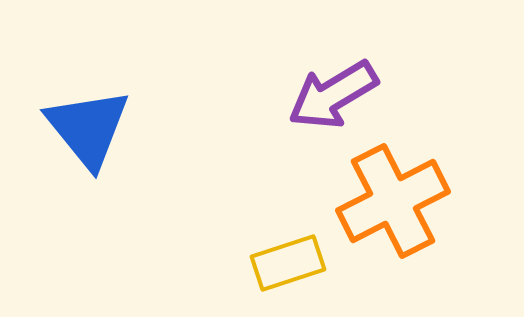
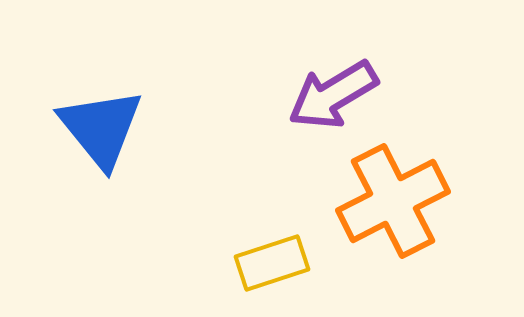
blue triangle: moved 13 px right
yellow rectangle: moved 16 px left
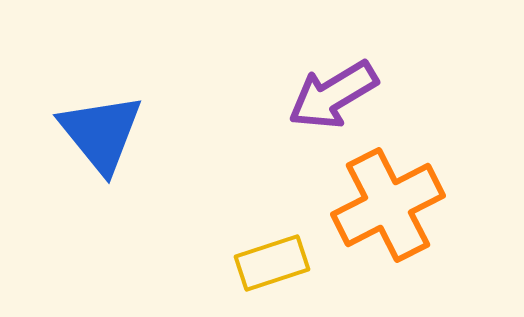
blue triangle: moved 5 px down
orange cross: moved 5 px left, 4 px down
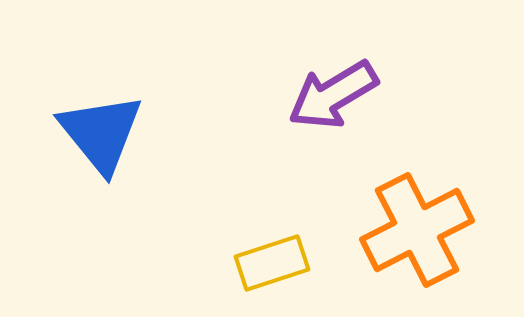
orange cross: moved 29 px right, 25 px down
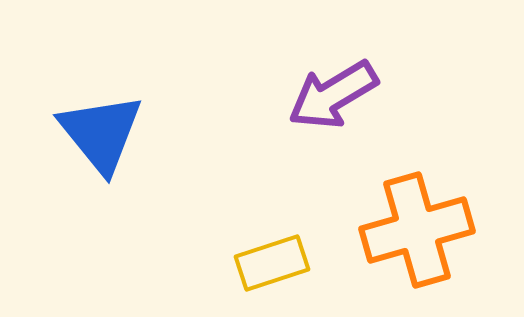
orange cross: rotated 11 degrees clockwise
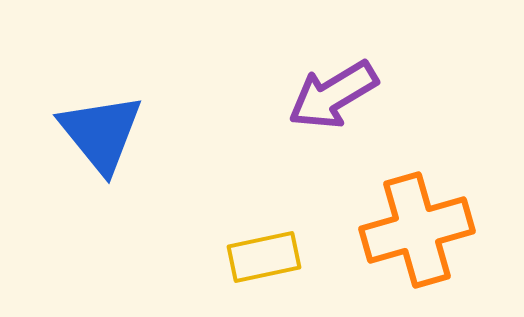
yellow rectangle: moved 8 px left, 6 px up; rotated 6 degrees clockwise
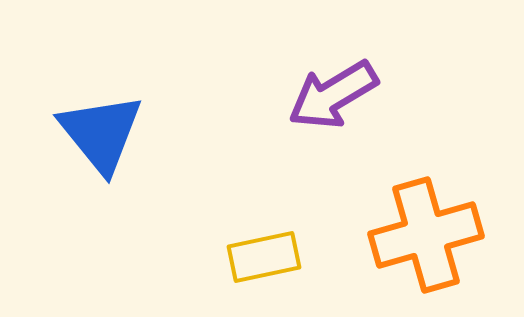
orange cross: moved 9 px right, 5 px down
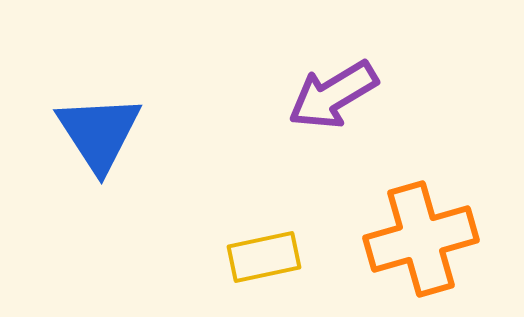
blue triangle: moved 2 px left; rotated 6 degrees clockwise
orange cross: moved 5 px left, 4 px down
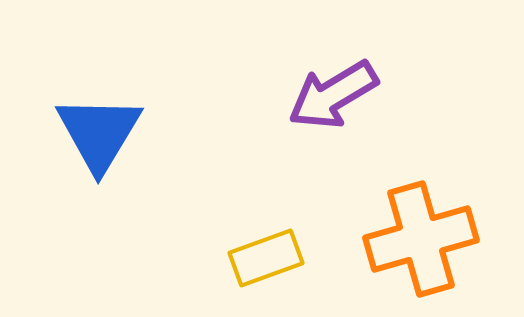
blue triangle: rotated 4 degrees clockwise
yellow rectangle: moved 2 px right, 1 px down; rotated 8 degrees counterclockwise
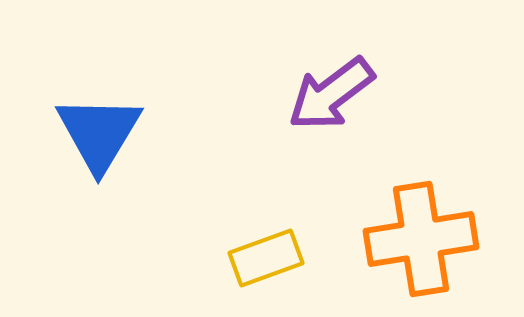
purple arrow: moved 2 px left, 1 px up; rotated 6 degrees counterclockwise
orange cross: rotated 7 degrees clockwise
